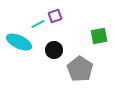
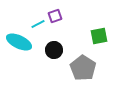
gray pentagon: moved 3 px right, 1 px up
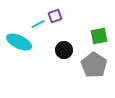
black circle: moved 10 px right
gray pentagon: moved 11 px right, 3 px up
